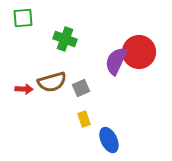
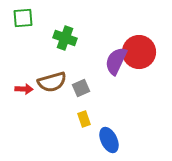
green cross: moved 1 px up
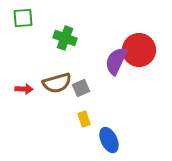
red circle: moved 2 px up
brown semicircle: moved 5 px right, 1 px down
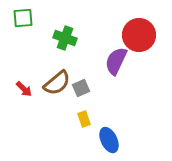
red circle: moved 15 px up
brown semicircle: rotated 24 degrees counterclockwise
red arrow: rotated 42 degrees clockwise
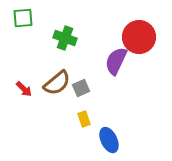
red circle: moved 2 px down
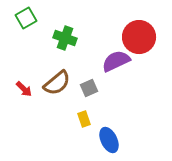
green square: moved 3 px right; rotated 25 degrees counterclockwise
purple semicircle: rotated 40 degrees clockwise
gray square: moved 8 px right
